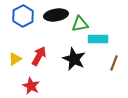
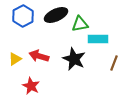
black ellipse: rotated 15 degrees counterclockwise
red arrow: rotated 102 degrees counterclockwise
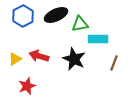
red star: moved 4 px left; rotated 24 degrees clockwise
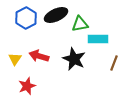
blue hexagon: moved 3 px right, 2 px down
yellow triangle: rotated 24 degrees counterclockwise
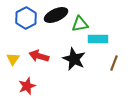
yellow triangle: moved 2 px left
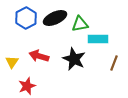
black ellipse: moved 1 px left, 3 px down
yellow triangle: moved 1 px left, 3 px down
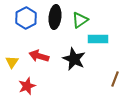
black ellipse: moved 1 px up; rotated 60 degrees counterclockwise
green triangle: moved 4 px up; rotated 24 degrees counterclockwise
brown line: moved 1 px right, 16 px down
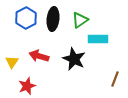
black ellipse: moved 2 px left, 2 px down
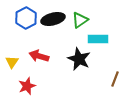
black ellipse: rotated 70 degrees clockwise
black star: moved 5 px right
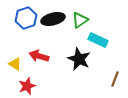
blue hexagon: rotated 10 degrees clockwise
cyan rectangle: moved 1 px down; rotated 24 degrees clockwise
yellow triangle: moved 3 px right, 2 px down; rotated 32 degrees counterclockwise
